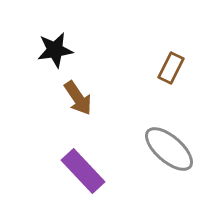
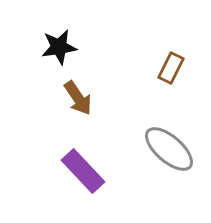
black star: moved 4 px right, 3 px up
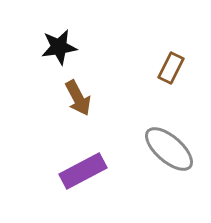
brown arrow: rotated 6 degrees clockwise
purple rectangle: rotated 75 degrees counterclockwise
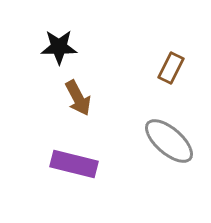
black star: rotated 9 degrees clockwise
gray ellipse: moved 8 px up
purple rectangle: moved 9 px left, 7 px up; rotated 42 degrees clockwise
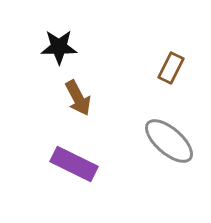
purple rectangle: rotated 12 degrees clockwise
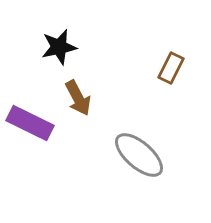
black star: rotated 12 degrees counterclockwise
gray ellipse: moved 30 px left, 14 px down
purple rectangle: moved 44 px left, 41 px up
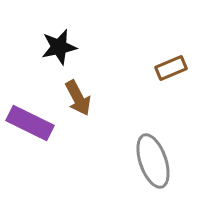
brown rectangle: rotated 40 degrees clockwise
gray ellipse: moved 14 px right, 6 px down; rotated 30 degrees clockwise
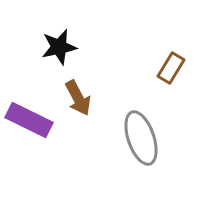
brown rectangle: rotated 36 degrees counterclockwise
purple rectangle: moved 1 px left, 3 px up
gray ellipse: moved 12 px left, 23 px up
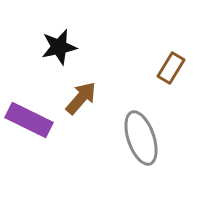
brown arrow: moved 3 px right; rotated 111 degrees counterclockwise
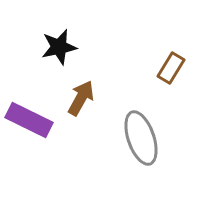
brown arrow: rotated 12 degrees counterclockwise
